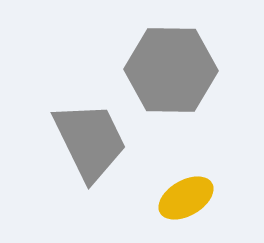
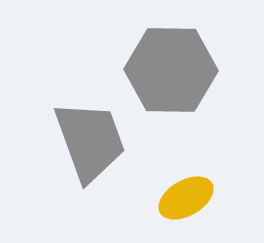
gray trapezoid: rotated 6 degrees clockwise
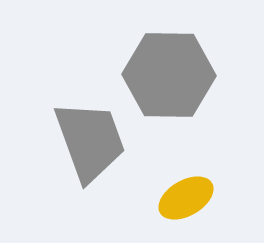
gray hexagon: moved 2 px left, 5 px down
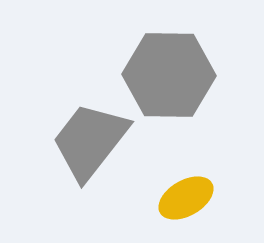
gray trapezoid: rotated 122 degrees counterclockwise
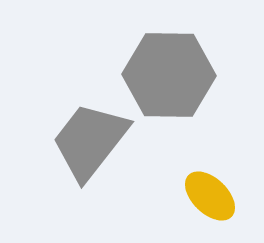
yellow ellipse: moved 24 px right, 2 px up; rotated 74 degrees clockwise
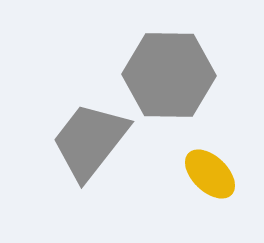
yellow ellipse: moved 22 px up
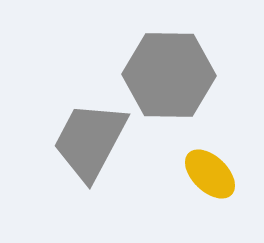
gray trapezoid: rotated 10 degrees counterclockwise
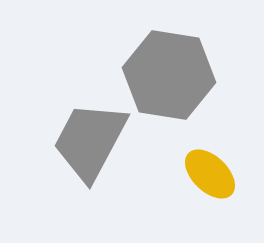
gray hexagon: rotated 8 degrees clockwise
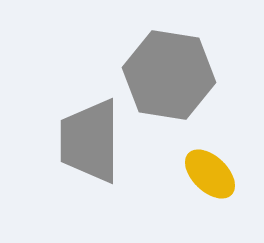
gray trapezoid: rotated 28 degrees counterclockwise
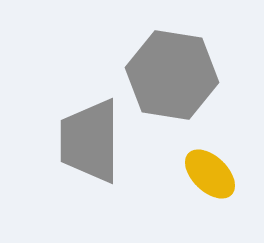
gray hexagon: moved 3 px right
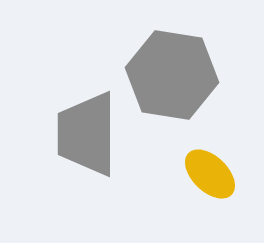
gray trapezoid: moved 3 px left, 7 px up
